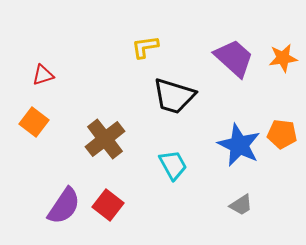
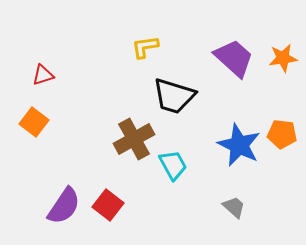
brown cross: moved 29 px right; rotated 9 degrees clockwise
gray trapezoid: moved 7 px left, 2 px down; rotated 105 degrees counterclockwise
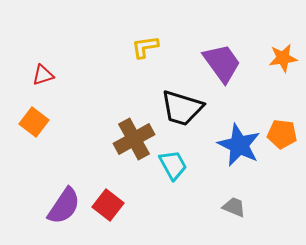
purple trapezoid: moved 12 px left, 5 px down; rotated 12 degrees clockwise
black trapezoid: moved 8 px right, 12 px down
gray trapezoid: rotated 20 degrees counterclockwise
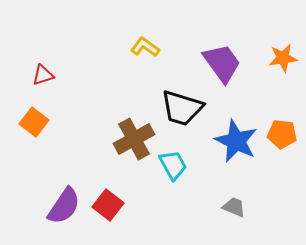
yellow L-shape: rotated 44 degrees clockwise
blue star: moved 3 px left, 4 px up
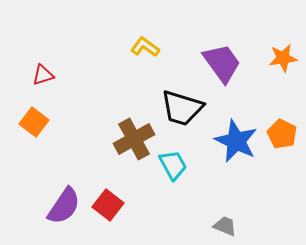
orange pentagon: rotated 20 degrees clockwise
gray trapezoid: moved 9 px left, 19 px down
